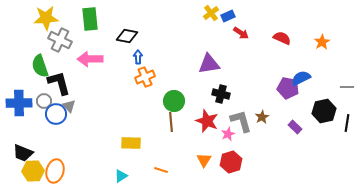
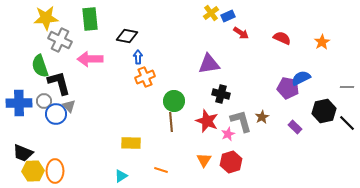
black line: rotated 54 degrees counterclockwise
orange ellipse: rotated 15 degrees counterclockwise
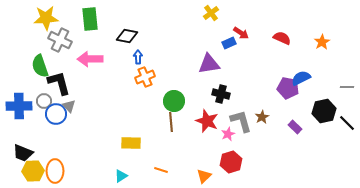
blue rectangle: moved 1 px right, 27 px down
blue cross: moved 3 px down
orange triangle: moved 16 px down; rotated 14 degrees clockwise
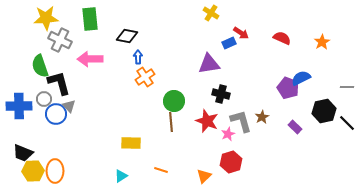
yellow cross: rotated 21 degrees counterclockwise
orange cross: rotated 12 degrees counterclockwise
purple pentagon: rotated 10 degrees clockwise
gray circle: moved 2 px up
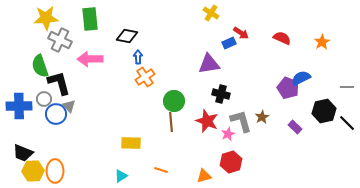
orange triangle: rotated 28 degrees clockwise
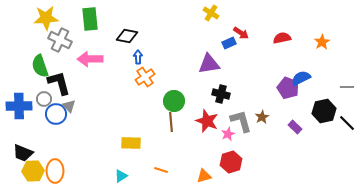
red semicircle: rotated 36 degrees counterclockwise
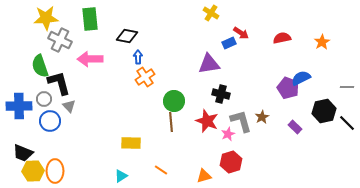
blue circle: moved 6 px left, 7 px down
orange line: rotated 16 degrees clockwise
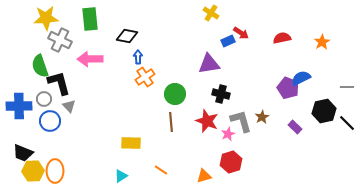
blue rectangle: moved 1 px left, 2 px up
green circle: moved 1 px right, 7 px up
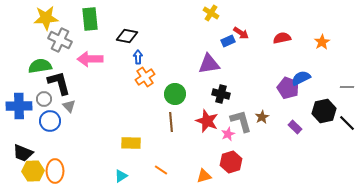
green semicircle: rotated 100 degrees clockwise
